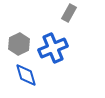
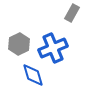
gray rectangle: moved 3 px right
blue diamond: moved 7 px right
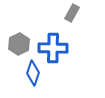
blue cross: rotated 24 degrees clockwise
blue diamond: moved 2 px up; rotated 35 degrees clockwise
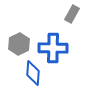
gray rectangle: moved 1 px down
blue diamond: rotated 15 degrees counterclockwise
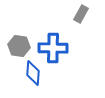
gray rectangle: moved 9 px right
gray hexagon: moved 2 px down; rotated 25 degrees counterclockwise
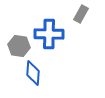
blue cross: moved 4 px left, 14 px up
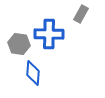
gray hexagon: moved 2 px up
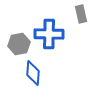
gray rectangle: rotated 42 degrees counterclockwise
gray hexagon: rotated 20 degrees counterclockwise
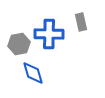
gray rectangle: moved 8 px down
blue diamond: rotated 20 degrees counterclockwise
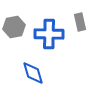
gray rectangle: moved 1 px left
gray hexagon: moved 5 px left, 17 px up
